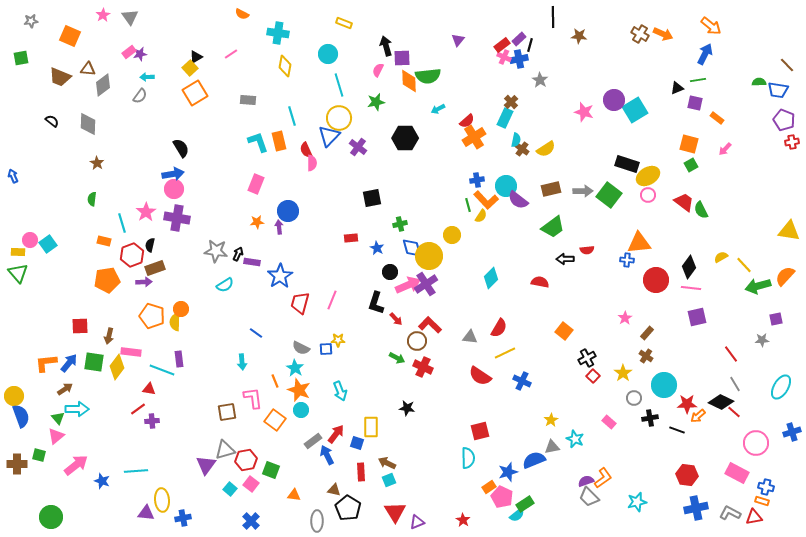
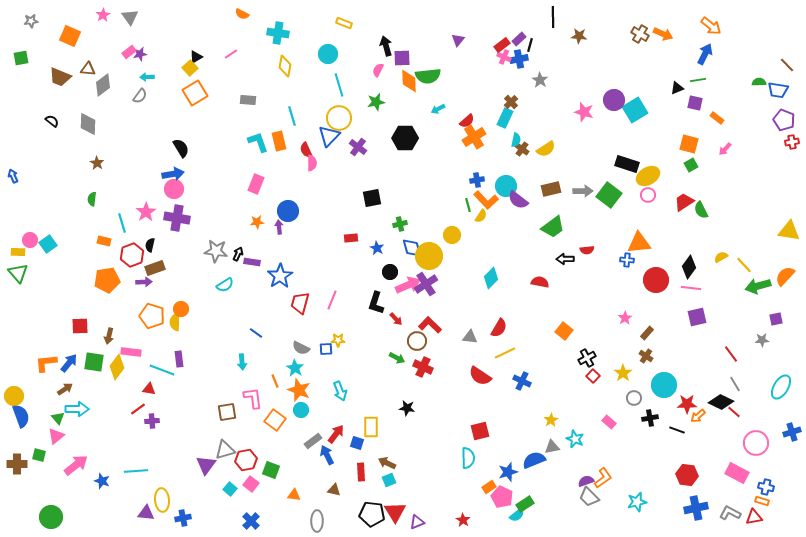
red trapezoid at (684, 202): rotated 70 degrees counterclockwise
black pentagon at (348, 508): moved 24 px right, 6 px down; rotated 25 degrees counterclockwise
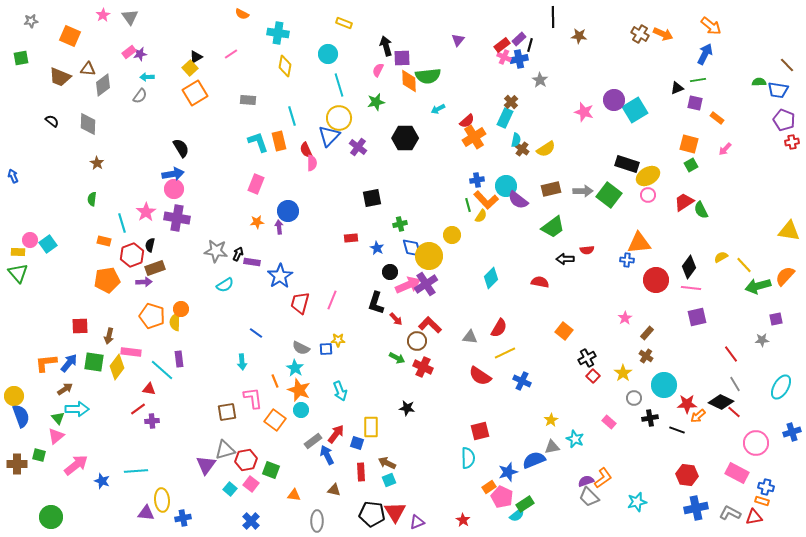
cyan line at (162, 370): rotated 20 degrees clockwise
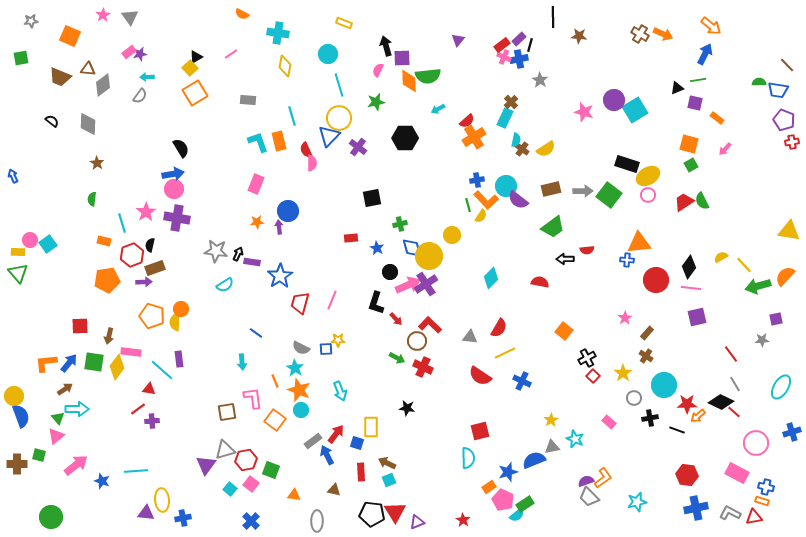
green semicircle at (701, 210): moved 1 px right, 9 px up
pink pentagon at (502, 497): moved 1 px right, 3 px down
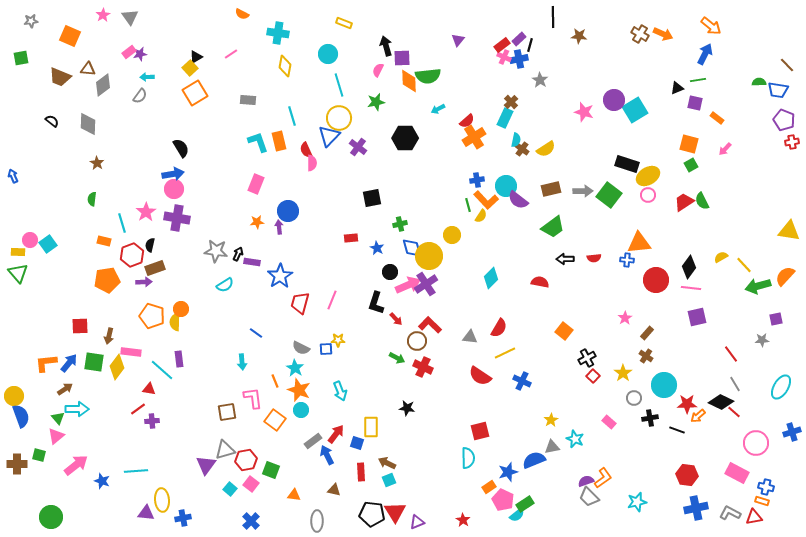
red semicircle at (587, 250): moved 7 px right, 8 px down
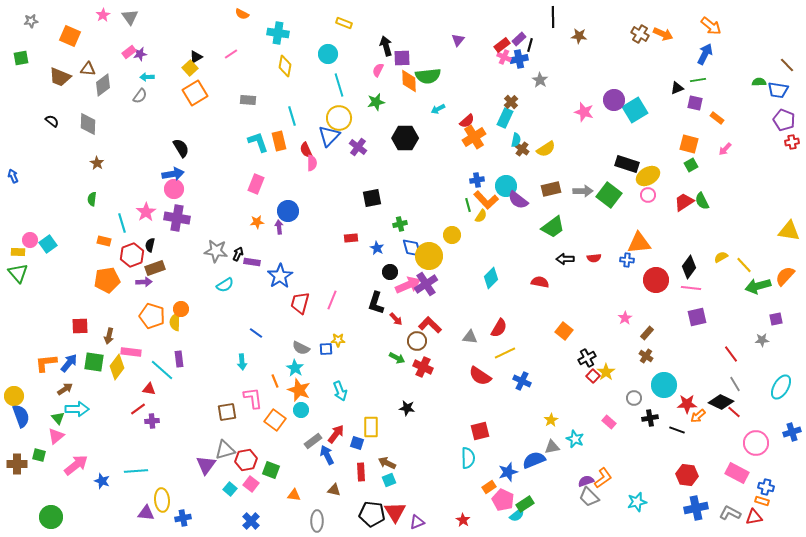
yellow star at (623, 373): moved 17 px left, 1 px up
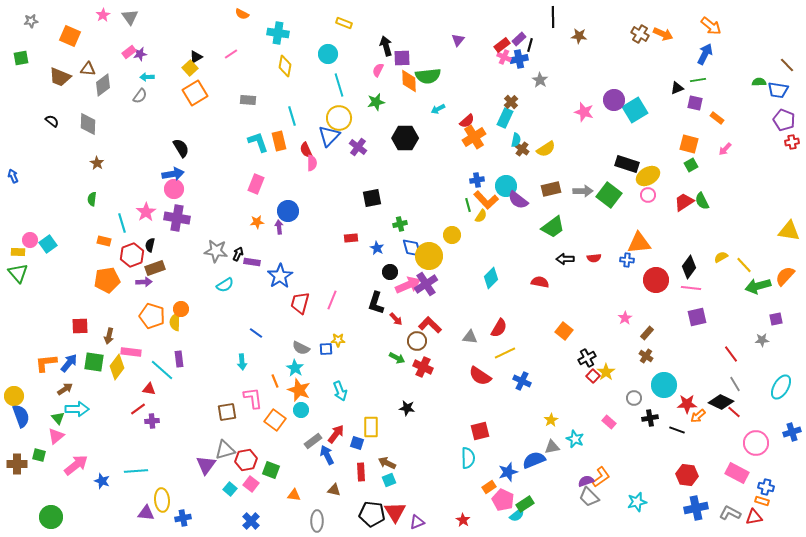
orange L-shape at (603, 478): moved 2 px left, 1 px up
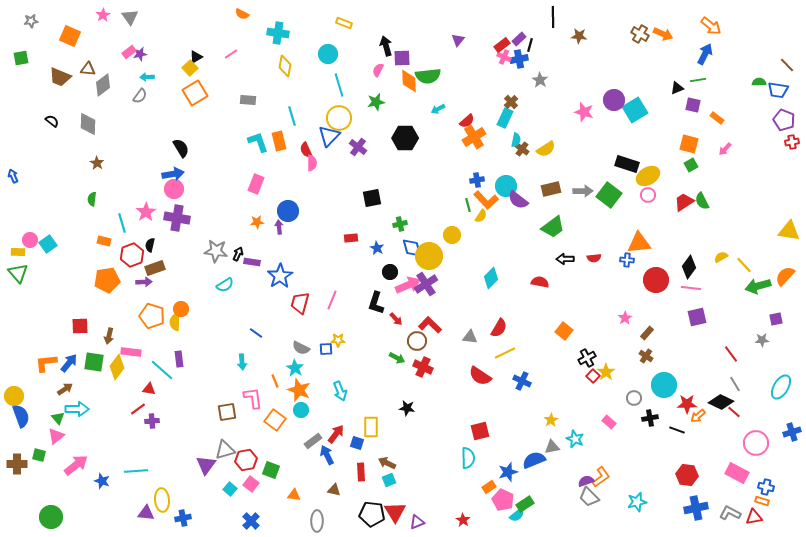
purple square at (695, 103): moved 2 px left, 2 px down
